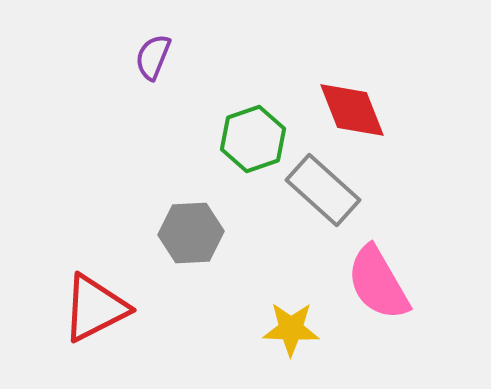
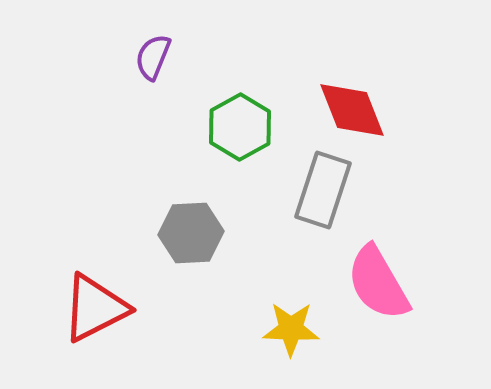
green hexagon: moved 13 px left, 12 px up; rotated 10 degrees counterclockwise
gray rectangle: rotated 66 degrees clockwise
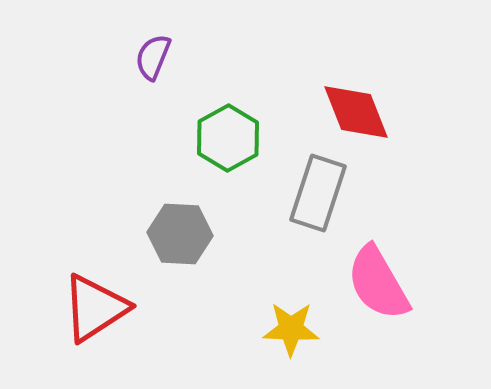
red diamond: moved 4 px right, 2 px down
green hexagon: moved 12 px left, 11 px down
gray rectangle: moved 5 px left, 3 px down
gray hexagon: moved 11 px left, 1 px down; rotated 6 degrees clockwise
red triangle: rotated 6 degrees counterclockwise
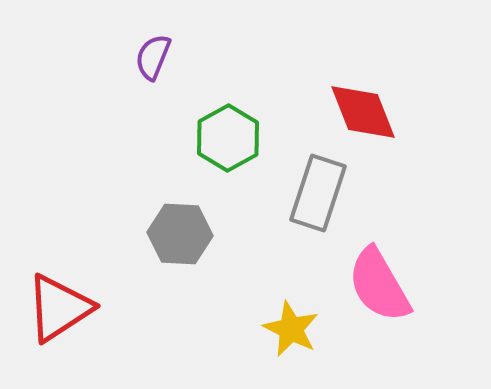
red diamond: moved 7 px right
pink semicircle: moved 1 px right, 2 px down
red triangle: moved 36 px left
yellow star: rotated 24 degrees clockwise
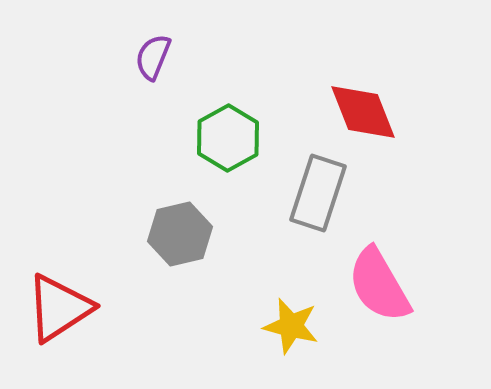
gray hexagon: rotated 16 degrees counterclockwise
yellow star: moved 3 px up; rotated 12 degrees counterclockwise
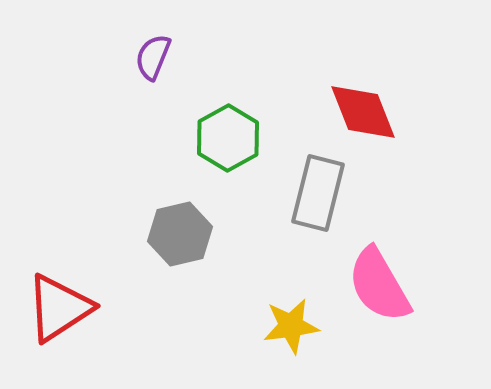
gray rectangle: rotated 4 degrees counterclockwise
yellow star: rotated 22 degrees counterclockwise
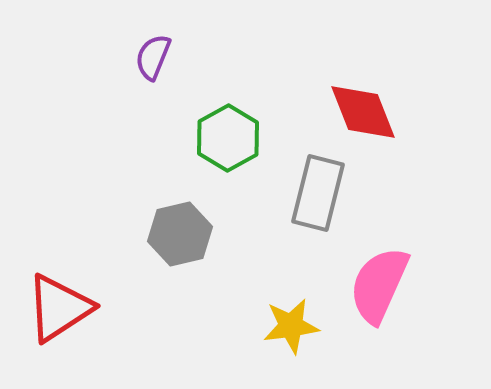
pink semicircle: rotated 54 degrees clockwise
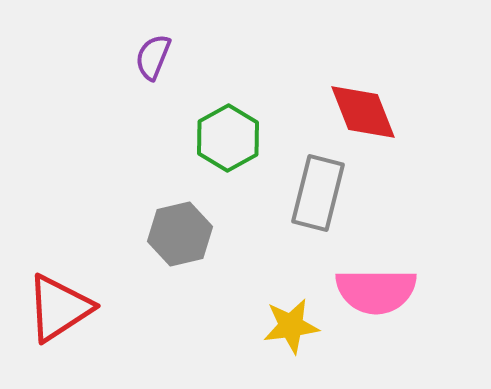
pink semicircle: moved 3 px left, 6 px down; rotated 114 degrees counterclockwise
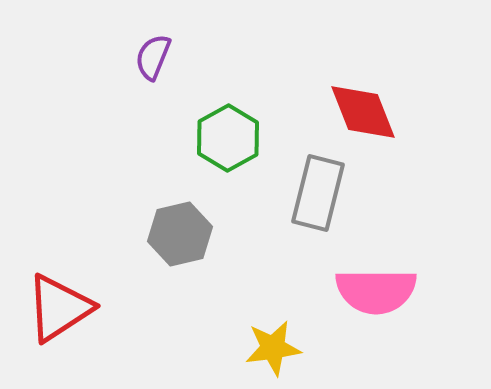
yellow star: moved 18 px left, 22 px down
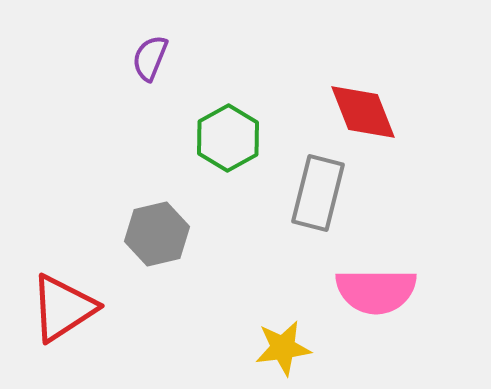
purple semicircle: moved 3 px left, 1 px down
gray hexagon: moved 23 px left
red triangle: moved 4 px right
yellow star: moved 10 px right
